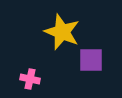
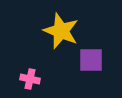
yellow star: moved 1 px left, 1 px up
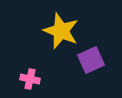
purple square: rotated 24 degrees counterclockwise
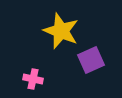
pink cross: moved 3 px right
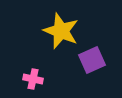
purple square: moved 1 px right
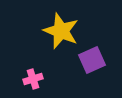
pink cross: rotated 30 degrees counterclockwise
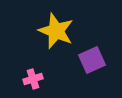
yellow star: moved 5 px left
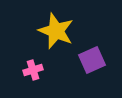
pink cross: moved 9 px up
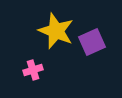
purple square: moved 18 px up
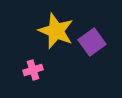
purple square: rotated 12 degrees counterclockwise
